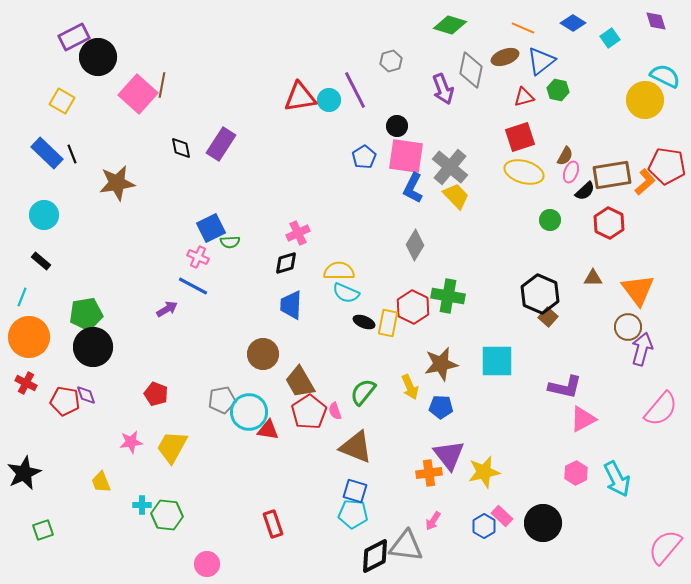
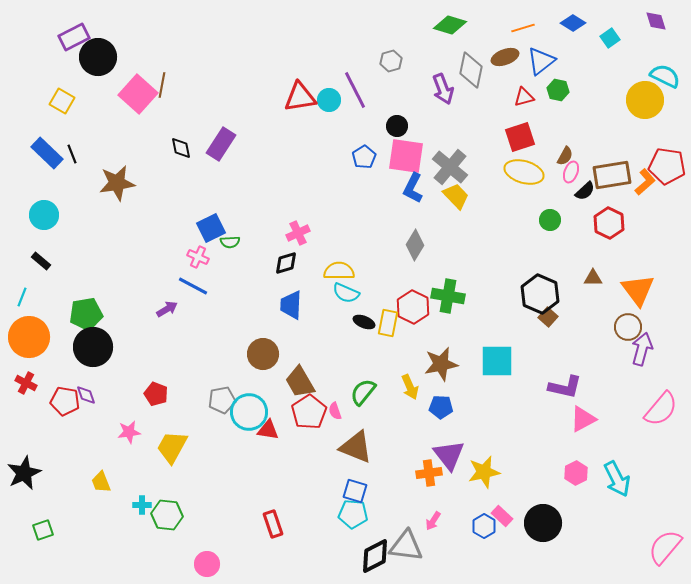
orange line at (523, 28): rotated 40 degrees counterclockwise
pink star at (131, 442): moved 2 px left, 10 px up
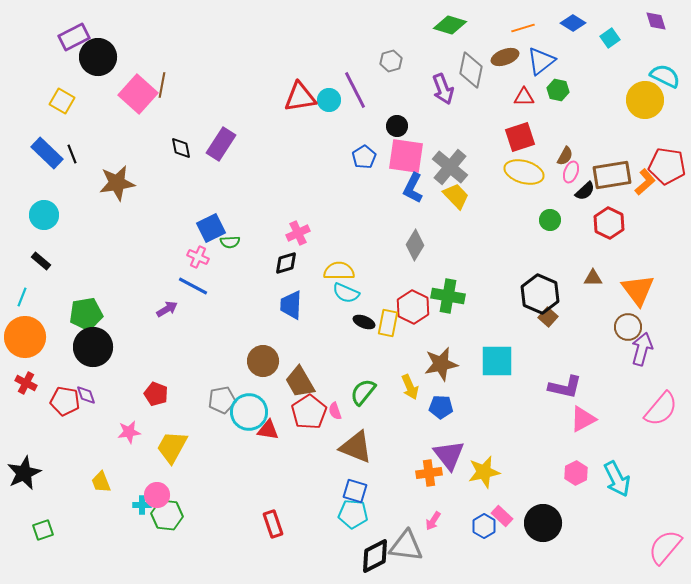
red triangle at (524, 97): rotated 15 degrees clockwise
orange circle at (29, 337): moved 4 px left
brown circle at (263, 354): moved 7 px down
pink circle at (207, 564): moved 50 px left, 69 px up
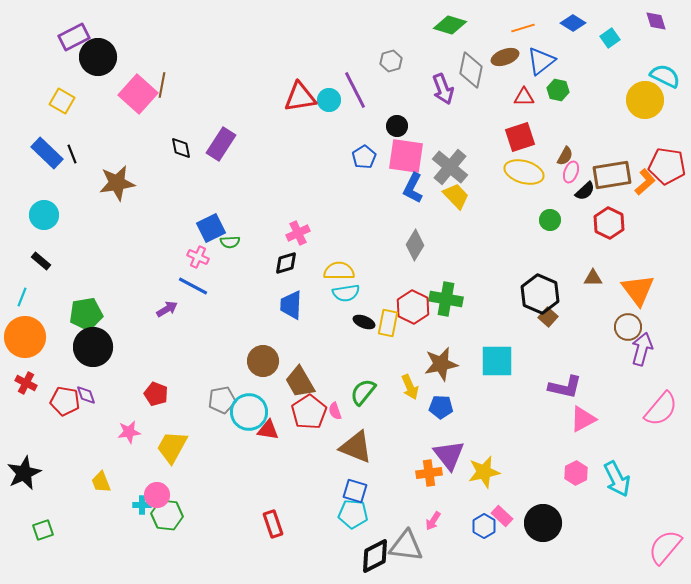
cyan semicircle at (346, 293): rotated 32 degrees counterclockwise
green cross at (448, 296): moved 2 px left, 3 px down
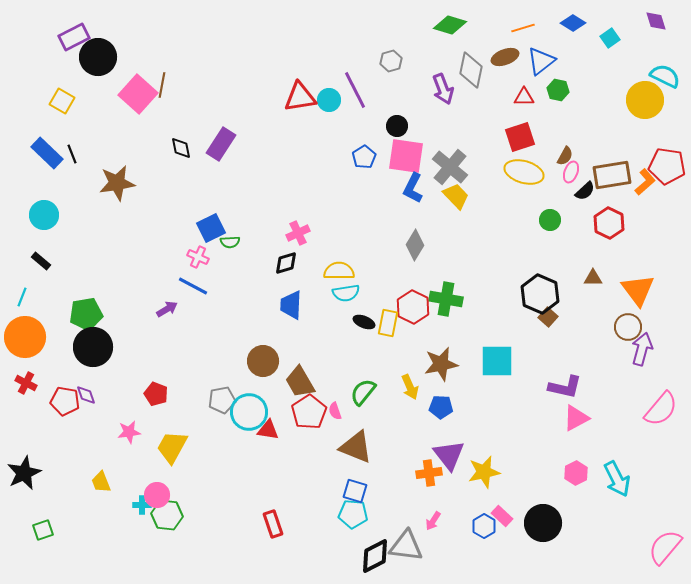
pink triangle at (583, 419): moved 7 px left, 1 px up
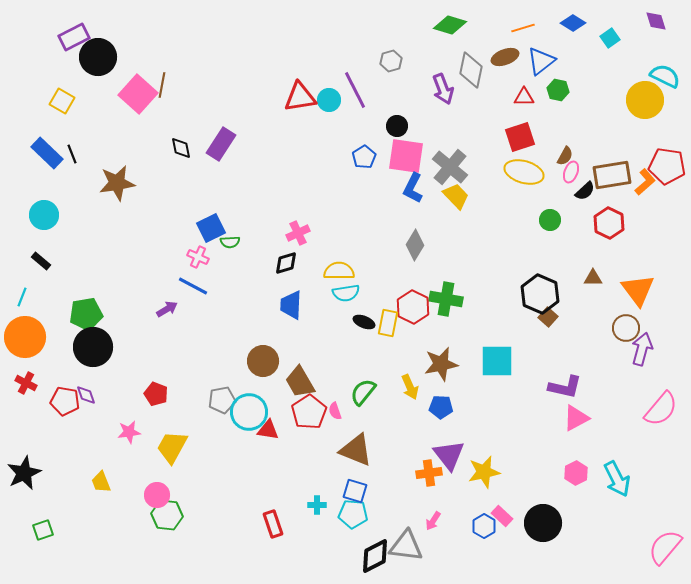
brown circle at (628, 327): moved 2 px left, 1 px down
brown triangle at (356, 447): moved 3 px down
cyan cross at (142, 505): moved 175 px right
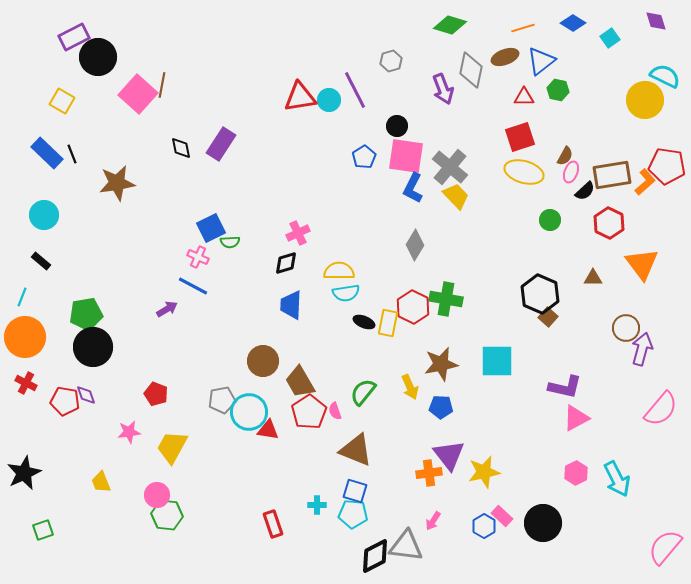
orange triangle at (638, 290): moved 4 px right, 26 px up
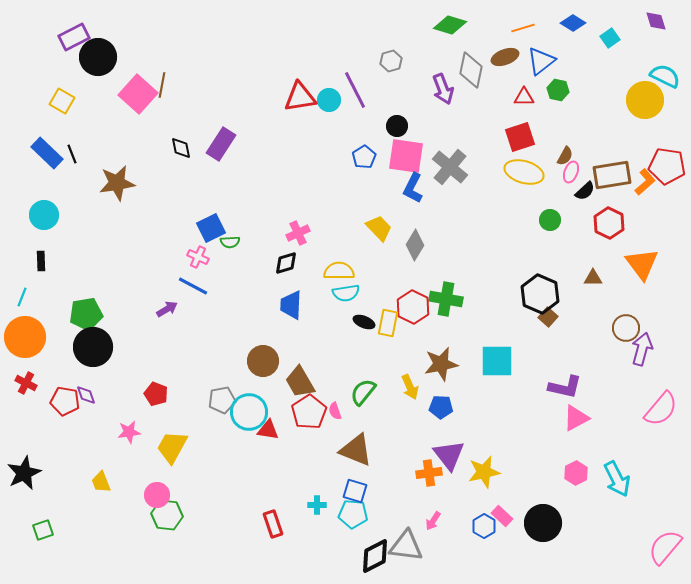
yellow trapezoid at (456, 196): moved 77 px left, 32 px down
black rectangle at (41, 261): rotated 48 degrees clockwise
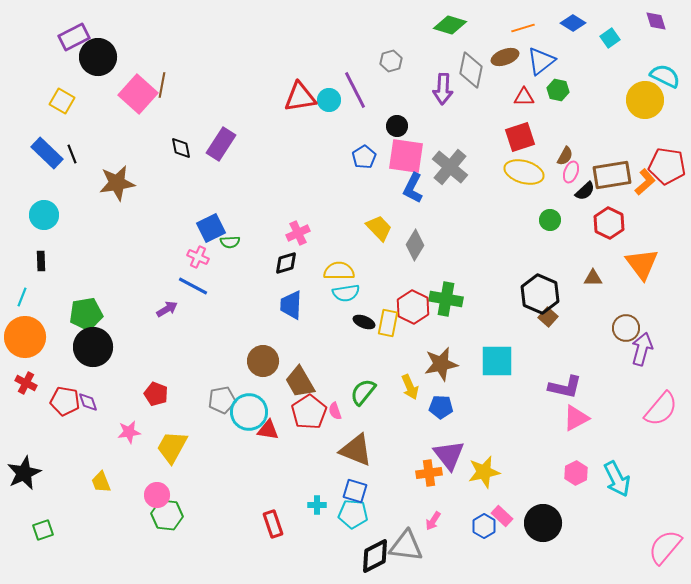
purple arrow at (443, 89): rotated 24 degrees clockwise
purple diamond at (86, 395): moved 2 px right, 7 px down
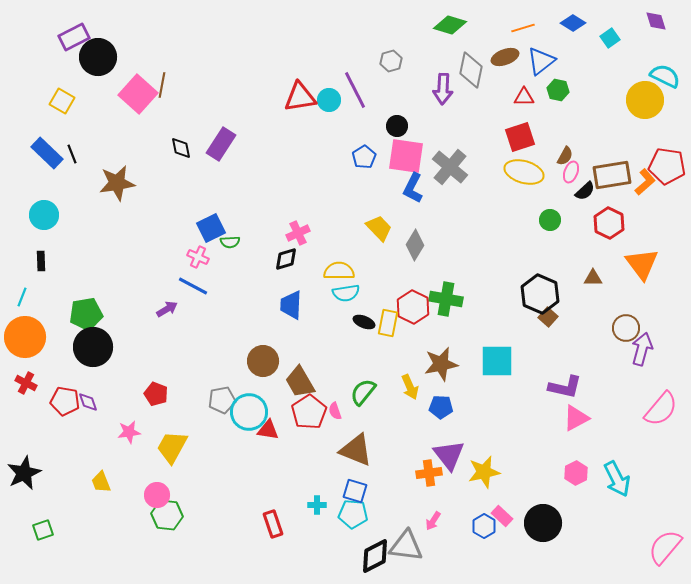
black diamond at (286, 263): moved 4 px up
